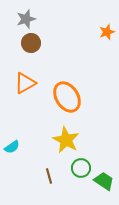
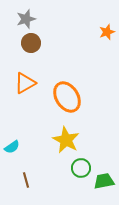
brown line: moved 23 px left, 4 px down
green trapezoid: rotated 45 degrees counterclockwise
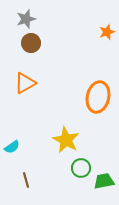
orange ellipse: moved 31 px right; rotated 44 degrees clockwise
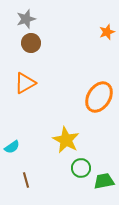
orange ellipse: moved 1 px right; rotated 20 degrees clockwise
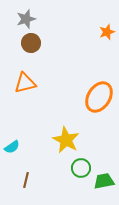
orange triangle: rotated 15 degrees clockwise
brown line: rotated 28 degrees clockwise
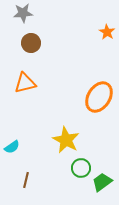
gray star: moved 3 px left, 6 px up; rotated 12 degrees clockwise
orange star: rotated 21 degrees counterclockwise
green trapezoid: moved 2 px left, 1 px down; rotated 25 degrees counterclockwise
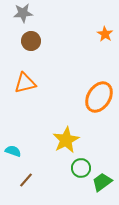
orange star: moved 2 px left, 2 px down
brown circle: moved 2 px up
yellow star: rotated 16 degrees clockwise
cyan semicircle: moved 1 px right, 4 px down; rotated 126 degrees counterclockwise
brown line: rotated 28 degrees clockwise
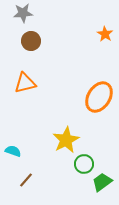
green circle: moved 3 px right, 4 px up
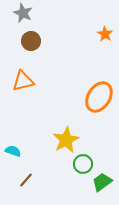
gray star: rotated 30 degrees clockwise
orange triangle: moved 2 px left, 2 px up
green circle: moved 1 px left
